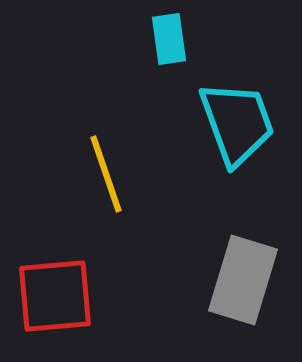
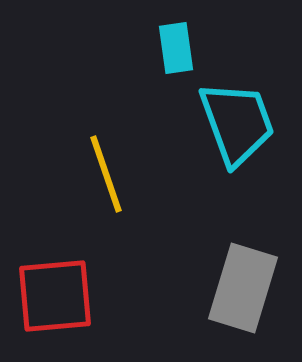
cyan rectangle: moved 7 px right, 9 px down
gray rectangle: moved 8 px down
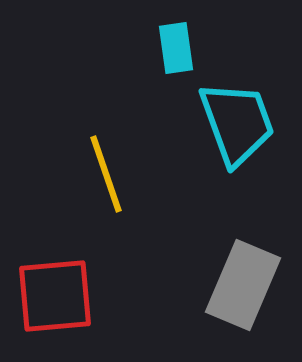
gray rectangle: moved 3 px up; rotated 6 degrees clockwise
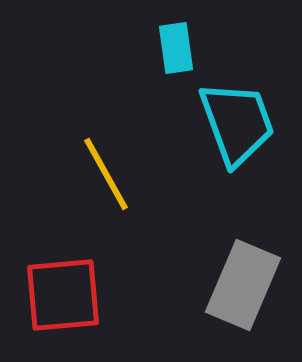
yellow line: rotated 10 degrees counterclockwise
red square: moved 8 px right, 1 px up
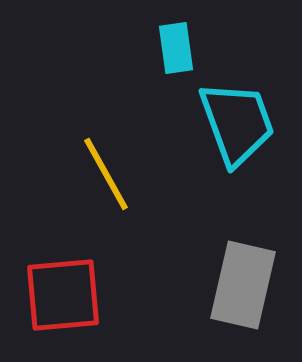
gray rectangle: rotated 10 degrees counterclockwise
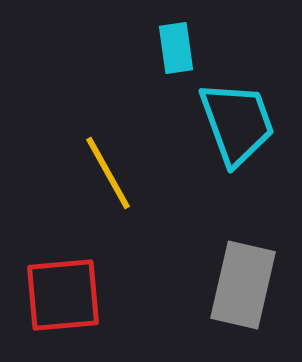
yellow line: moved 2 px right, 1 px up
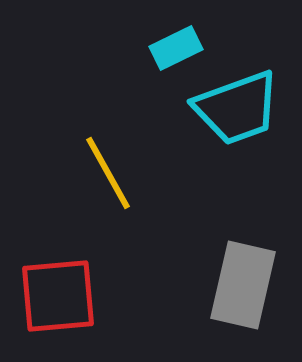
cyan rectangle: rotated 72 degrees clockwise
cyan trapezoid: moved 15 px up; rotated 90 degrees clockwise
red square: moved 5 px left, 1 px down
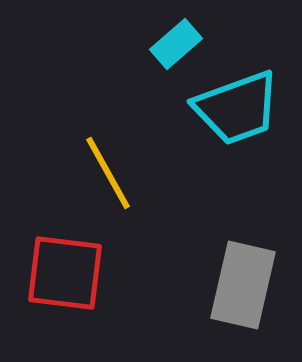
cyan rectangle: moved 4 px up; rotated 15 degrees counterclockwise
red square: moved 7 px right, 23 px up; rotated 12 degrees clockwise
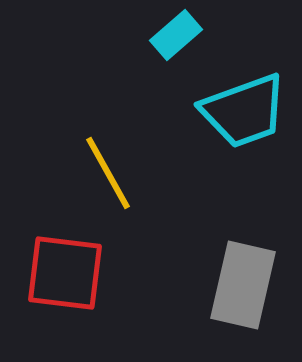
cyan rectangle: moved 9 px up
cyan trapezoid: moved 7 px right, 3 px down
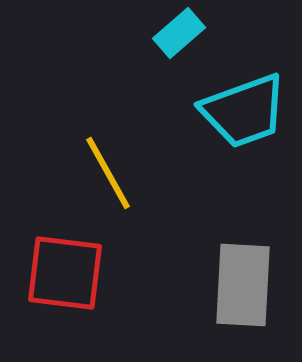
cyan rectangle: moved 3 px right, 2 px up
gray rectangle: rotated 10 degrees counterclockwise
